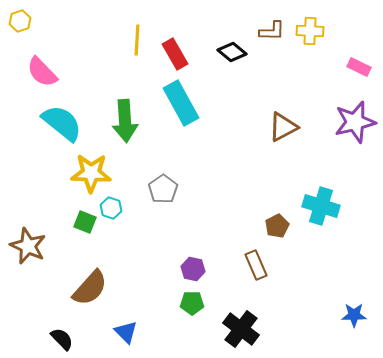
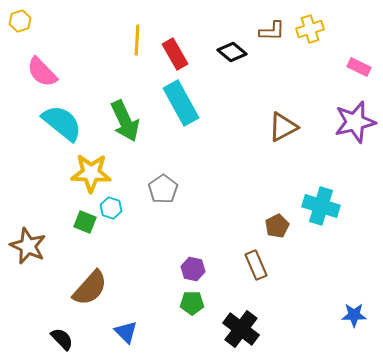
yellow cross: moved 2 px up; rotated 20 degrees counterclockwise
green arrow: rotated 21 degrees counterclockwise
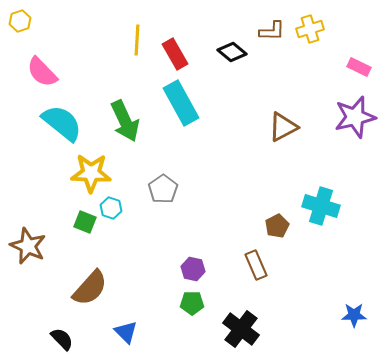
purple star: moved 5 px up
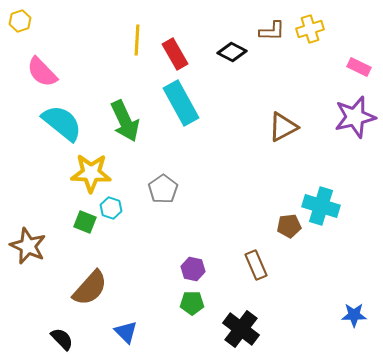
black diamond: rotated 12 degrees counterclockwise
brown pentagon: moved 12 px right; rotated 20 degrees clockwise
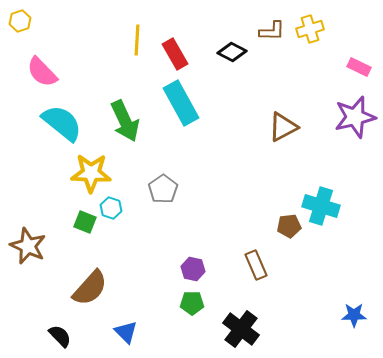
black semicircle: moved 2 px left, 3 px up
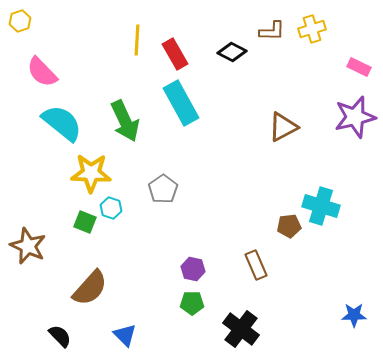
yellow cross: moved 2 px right
blue triangle: moved 1 px left, 3 px down
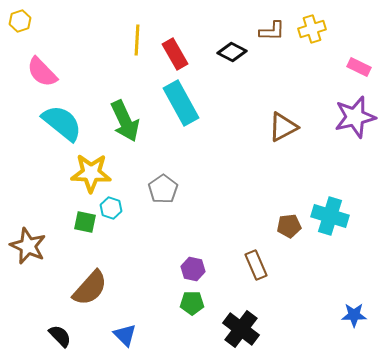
cyan cross: moved 9 px right, 10 px down
green square: rotated 10 degrees counterclockwise
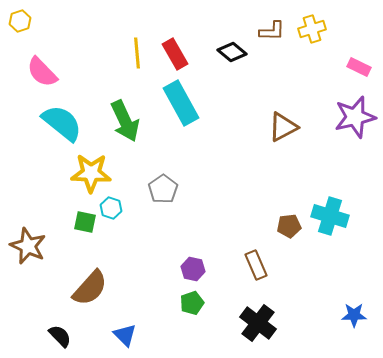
yellow line: moved 13 px down; rotated 8 degrees counterclockwise
black diamond: rotated 12 degrees clockwise
green pentagon: rotated 20 degrees counterclockwise
black cross: moved 17 px right, 6 px up
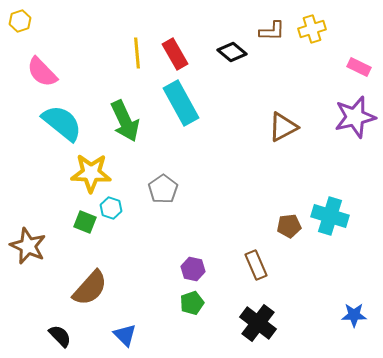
green square: rotated 10 degrees clockwise
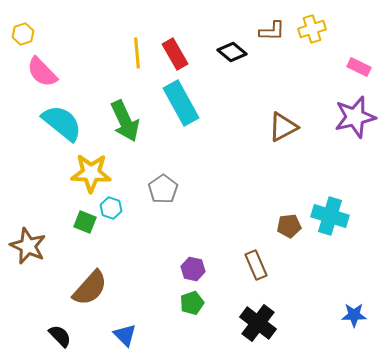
yellow hexagon: moved 3 px right, 13 px down
